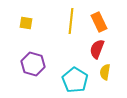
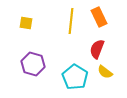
orange rectangle: moved 5 px up
yellow semicircle: rotated 63 degrees counterclockwise
cyan pentagon: moved 3 px up
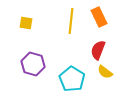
red semicircle: moved 1 px right, 1 px down
cyan pentagon: moved 3 px left, 2 px down
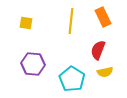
orange rectangle: moved 4 px right
purple hexagon: rotated 10 degrees counterclockwise
yellow semicircle: rotated 49 degrees counterclockwise
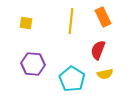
yellow semicircle: moved 2 px down
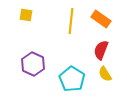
orange rectangle: moved 2 px left, 2 px down; rotated 30 degrees counterclockwise
yellow square: moved 8 px up
red semicircle: moved 3 px right
purple hexagon: rotated 20 degrees clockwise
yellow semicircle: rotated 70 degrees clockwise
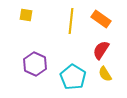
red semicircle: rotated 12 degrees clockwise
purple hexagon: moved 2 px right
cyan pentagon: moved 1 px right, 2 px up
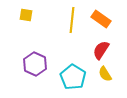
yellow line: moved 1 px right, 1 px up
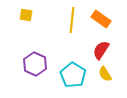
cyan pentagon: moved 2 px up
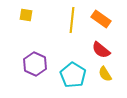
red semicircle: rotated 84 degrees counterclockwise
